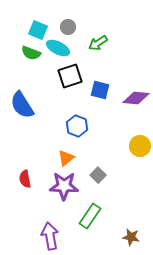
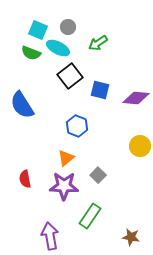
black square: rotated 20 degrees counterclockwise
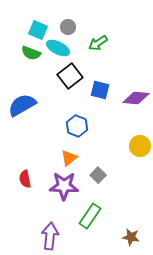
blue semicircle: rotated 92 degrees clockwise
orange triangle: moved 3 px right
purple arrow: rotated 16 degrees clockwise
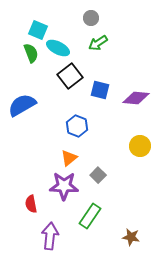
gray circle: moved 23 px right, 9 px up
green semicircle: rotated 132 degrees counterclockwise
red semicircle: moved 6 px right, 25 px down
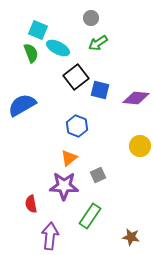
black square: moved 6 px right, 1 px down
gray square: rotated 21 degrees clockwise
